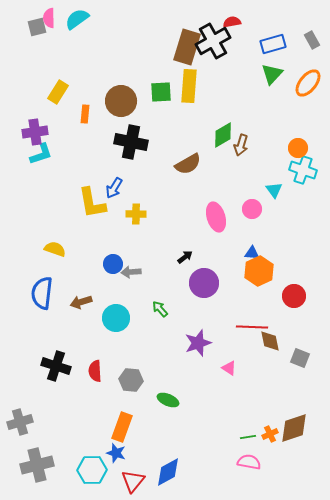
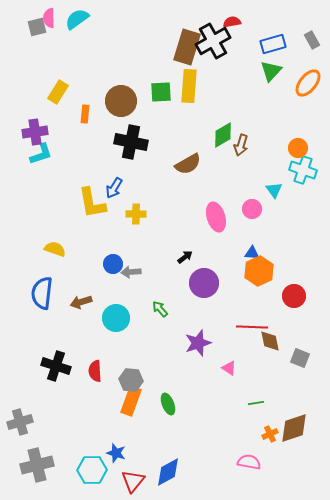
green triangle at (272, 74): moved 1 px left, 3 px up
green ellipse at (168, 400): moved 4 px down; rotated 45 degrees clockwise
orange rectangle at (122, 427): moved 9 px right, 26 px up
green line at (248, 437): moved 8 px right, 34 px up
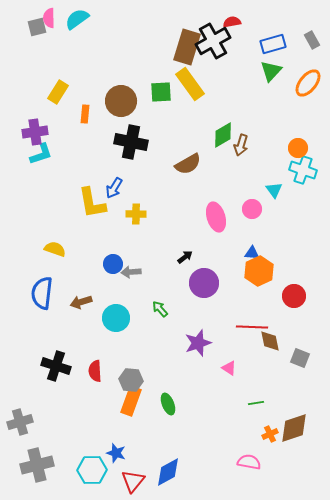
yellow rectangle at (189, 86): moved 1 px right, 2 px up; rotated 40 degrees counterclockwise
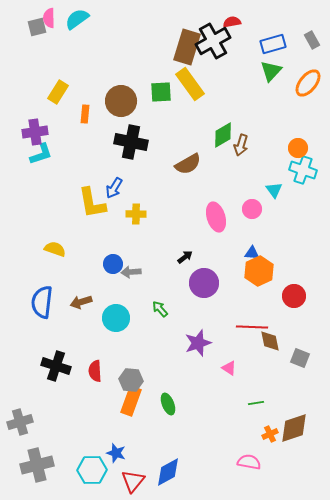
blue semicircle at (42, 293): moved 9 px down
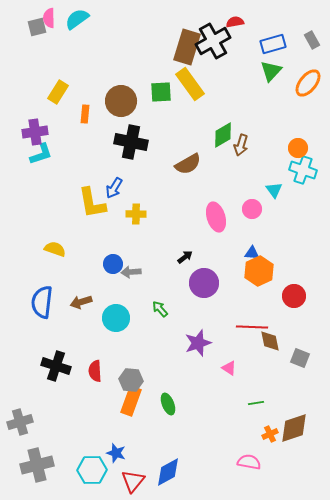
red semicircle at (232, 22): moved 3 px right
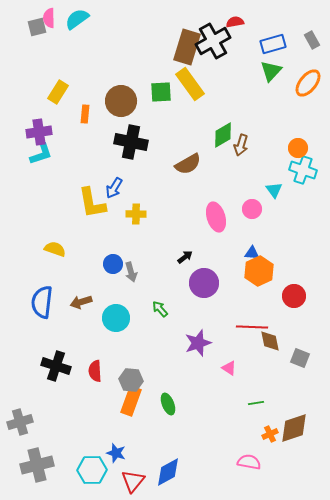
purple cross at (35, 132): moved 4 px right
gray arrow at (131, 272): rotated 102 degrees counterclockwise
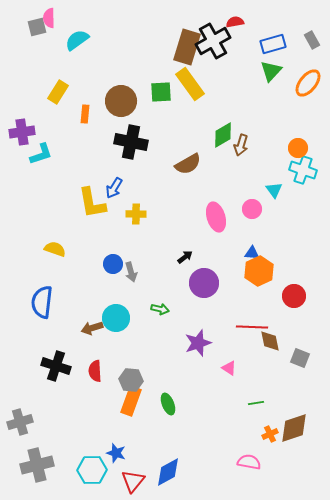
cyan semicircle at (77, 19): moved 21 px down
purple cross at (39, 132): moved 17 px left
brown arrow at (81, 302): moved 11 px right, 26 px down
green arrow at (160, 309): rotated 144 degrees clockwise
